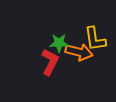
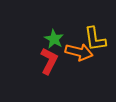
green star: moved 5 px left, 4 px up; rotated 30 degrees clockwise
red L-shape: moved 1 px left, 1 px up
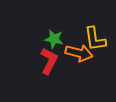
green star: rotated 18 degrees counterclockwise
orange arrow: moved 1 px down
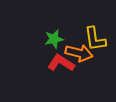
green star: rotated 24 degrees counterclockwise
red L-shape: moved 12 px right, 2 px down; rotated 84 degrees counterclockwise
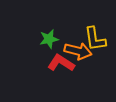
green star: moved 5 px left
orange arrow: moved 1 px left, 2 px up
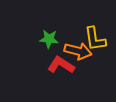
green star: rotated 18 degrees clockwise
red L-shape: moved 2 px down
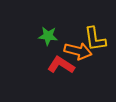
green star: moved 1 px left, 3 px up
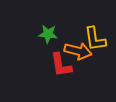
green star: moved 2 px up
red L-shape: rotated 132 degrees counterclockwise
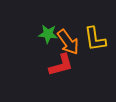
orange arrow: moved 10 px left, 9 px up; rotated 40 degrees clockwise
red L-shape: rotated 96 degrees counterclockwise
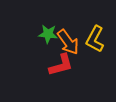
yellow L-shape: rotated 36 degrees clockwise
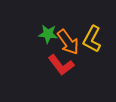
yellow L-shape: moved 3 px left
red L-shape: rotated 68 degrees clockwise
